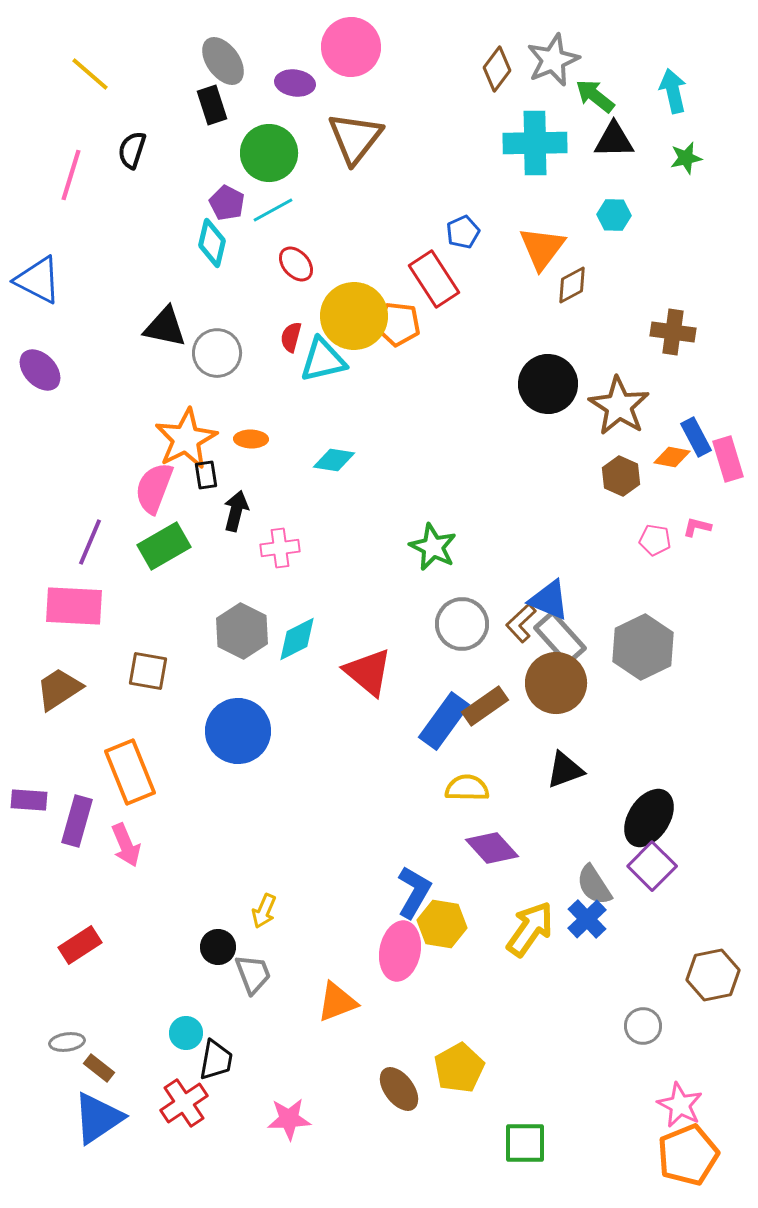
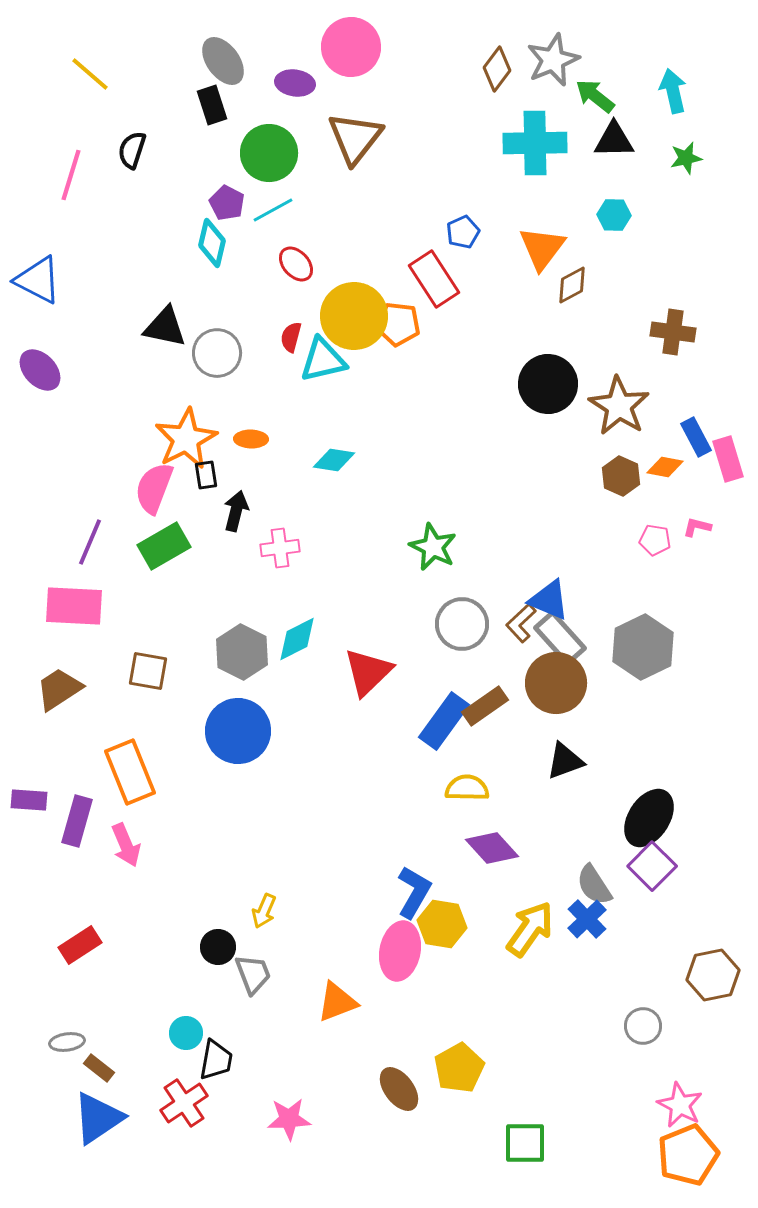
orange diamond at (672, 457): moved 7 px left, 10 px down
gray hexagon at (242, 631): moved 21 px down
red triangle at (368, 672): rotated 36 degrees clockwise
black triangle at (565, 770): moved 9 px up
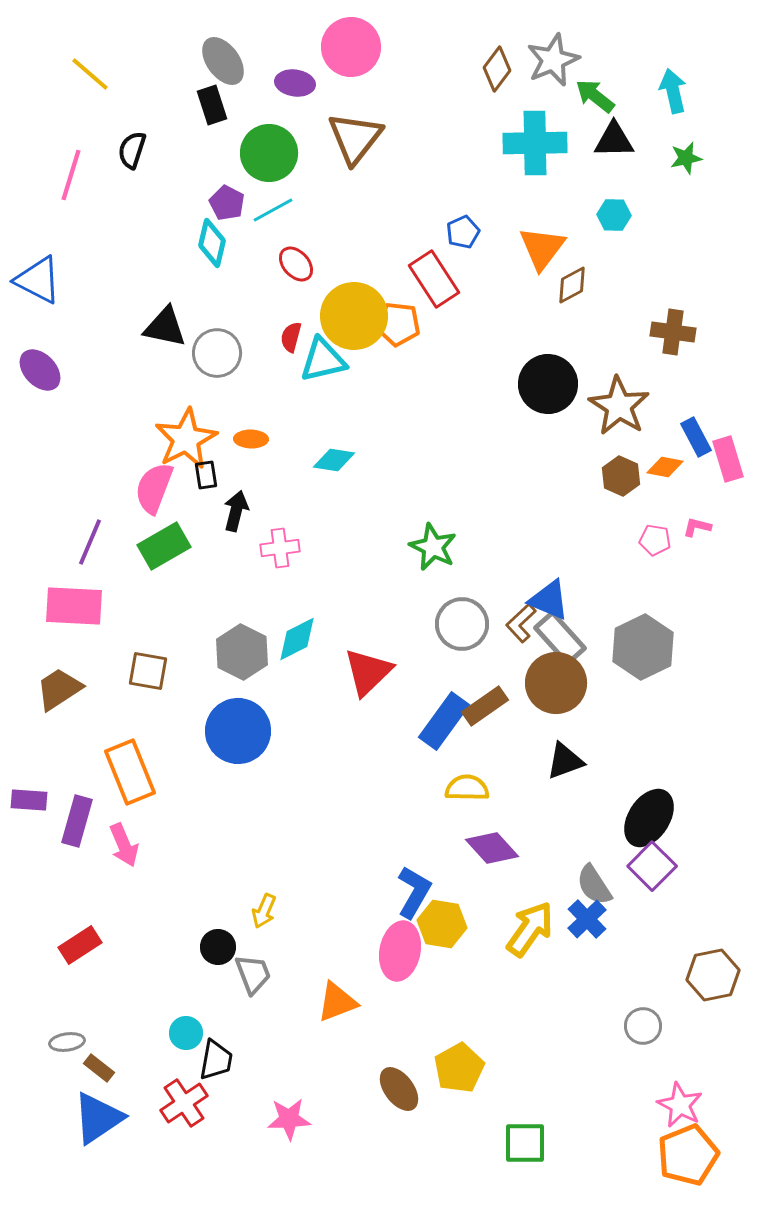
pink arrow at (126, 845): moved 2 px left
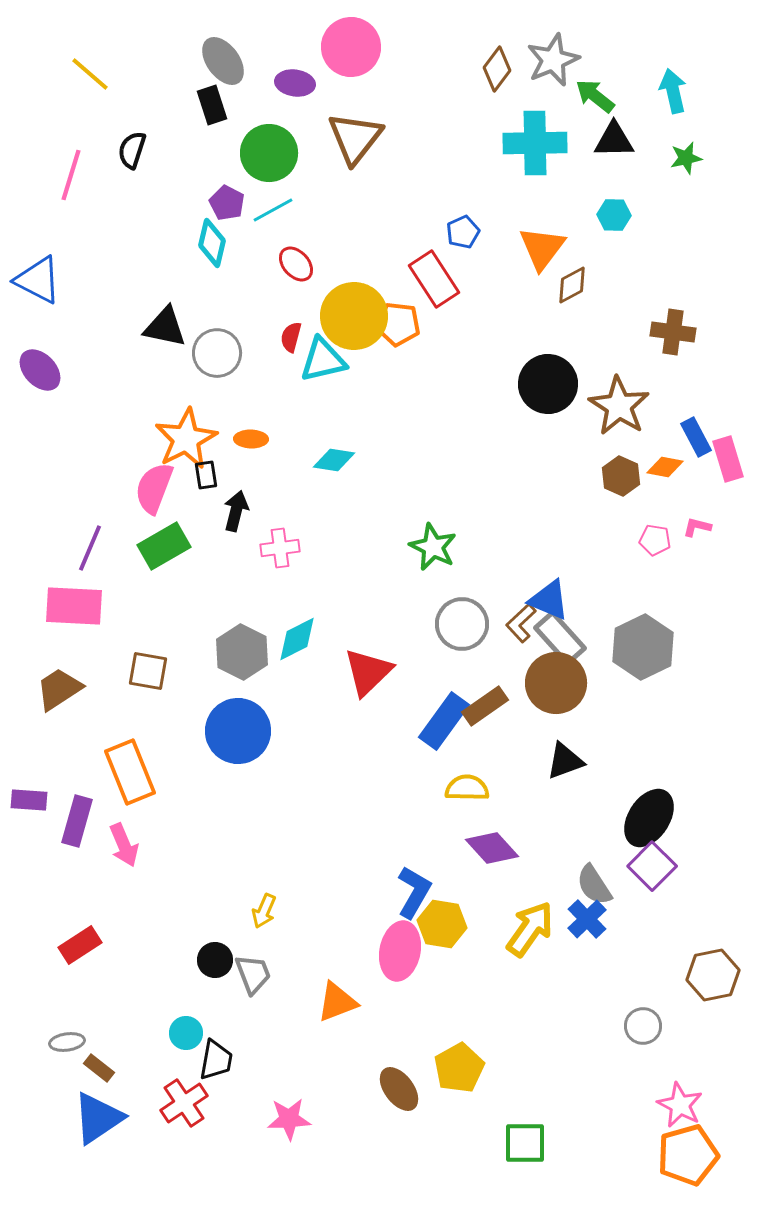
purple line at (90, 542): moved 6 px down
black circle at (218, 947): moved 3 px left, 13 px down
orange pentagon at (688, 1155): rotated 6 degrees clockwise
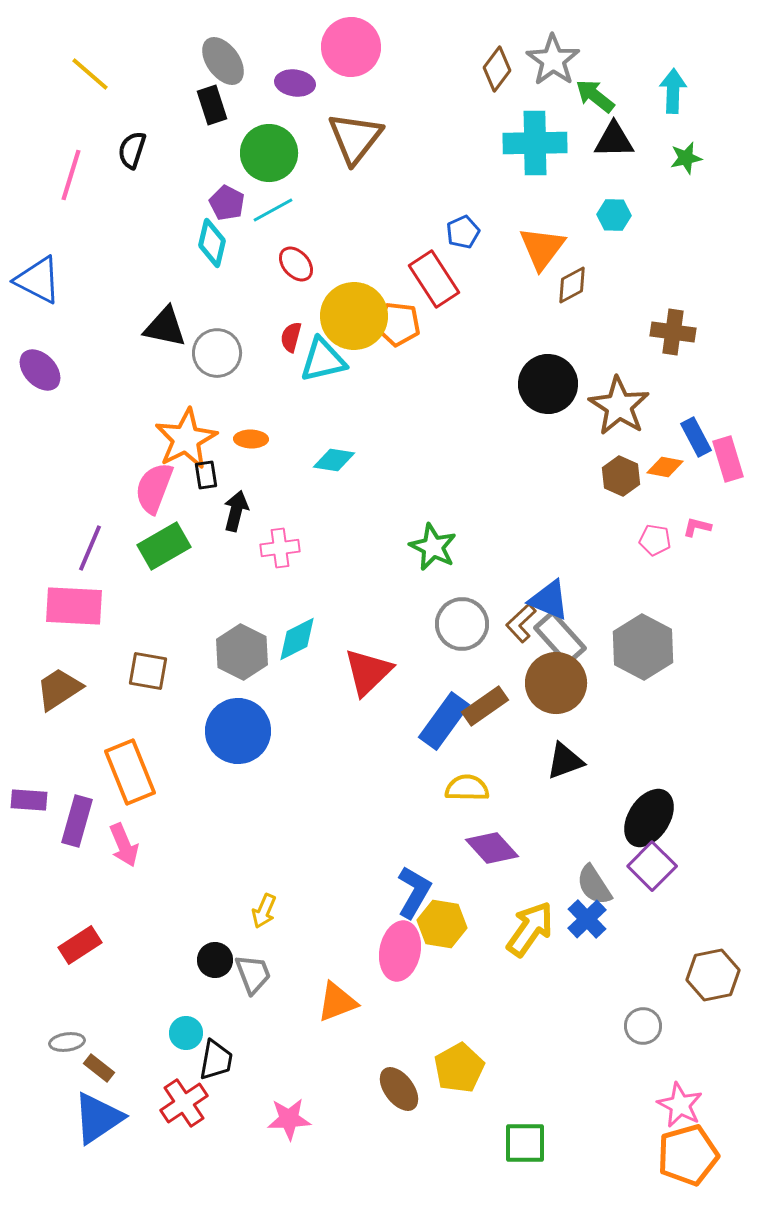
gray star at (553, 60): rotated 14 degrees counterclockwise
cyan arrow at (673, 91): rotated 15 degrees clockwise
gray hexagon at (643, 647): rotated 6 degrees counterclockwise
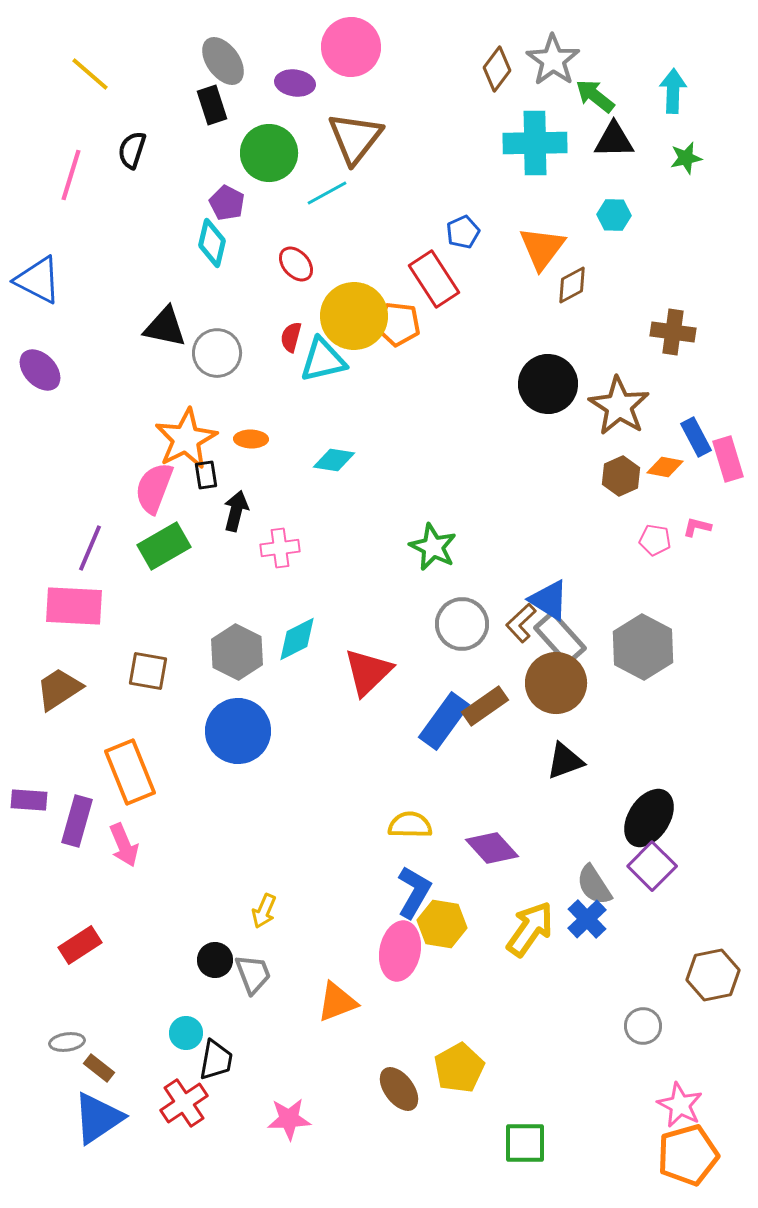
cyan line at (273, 210): moved 54 px right, 17 px up
brown hexagon at (621, 476): rotated 12 degrees clockwise
blue triangle at (549, 600): rotated 9 degrees clockwise
gray hexagon at (242, 652): moved 5 px left
yellow semicircle at (467, 788): moved 57 px left, 37 px down
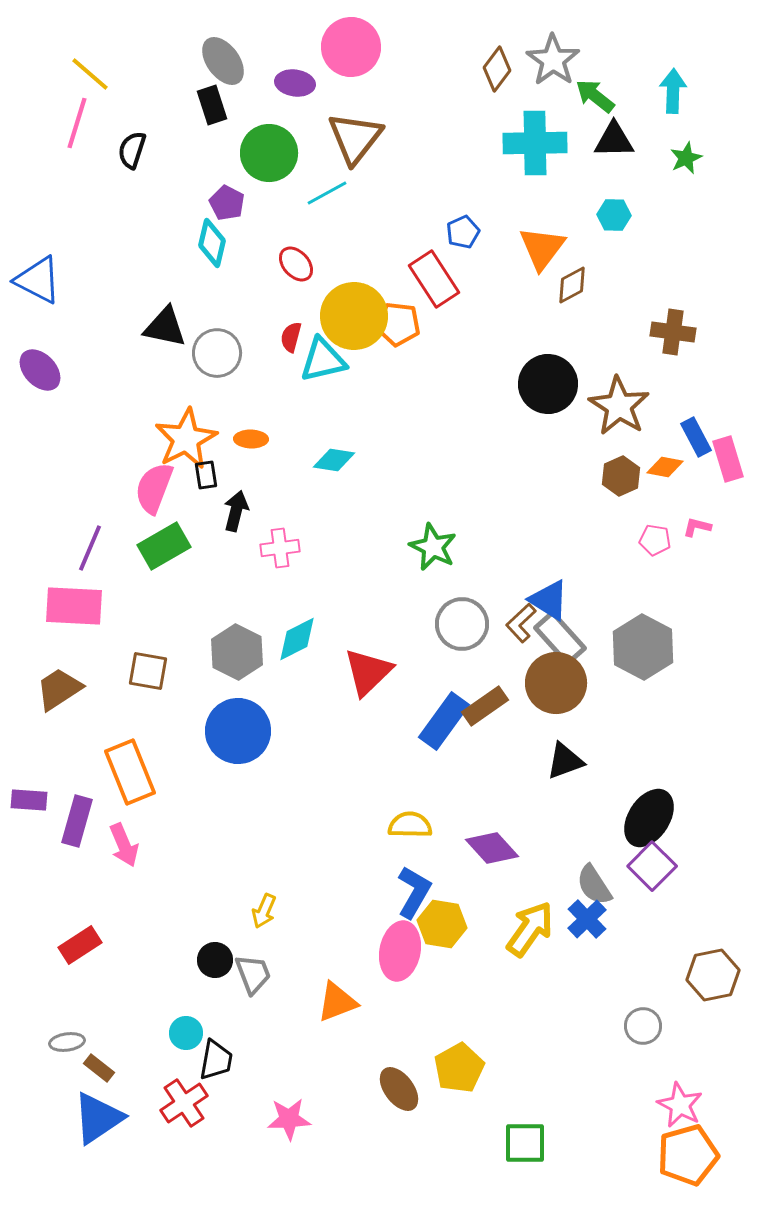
green star at (686, 158): rotated 12 degrees counterclockwise
pink line at (71, 175): moved 6 px right, 52 px up
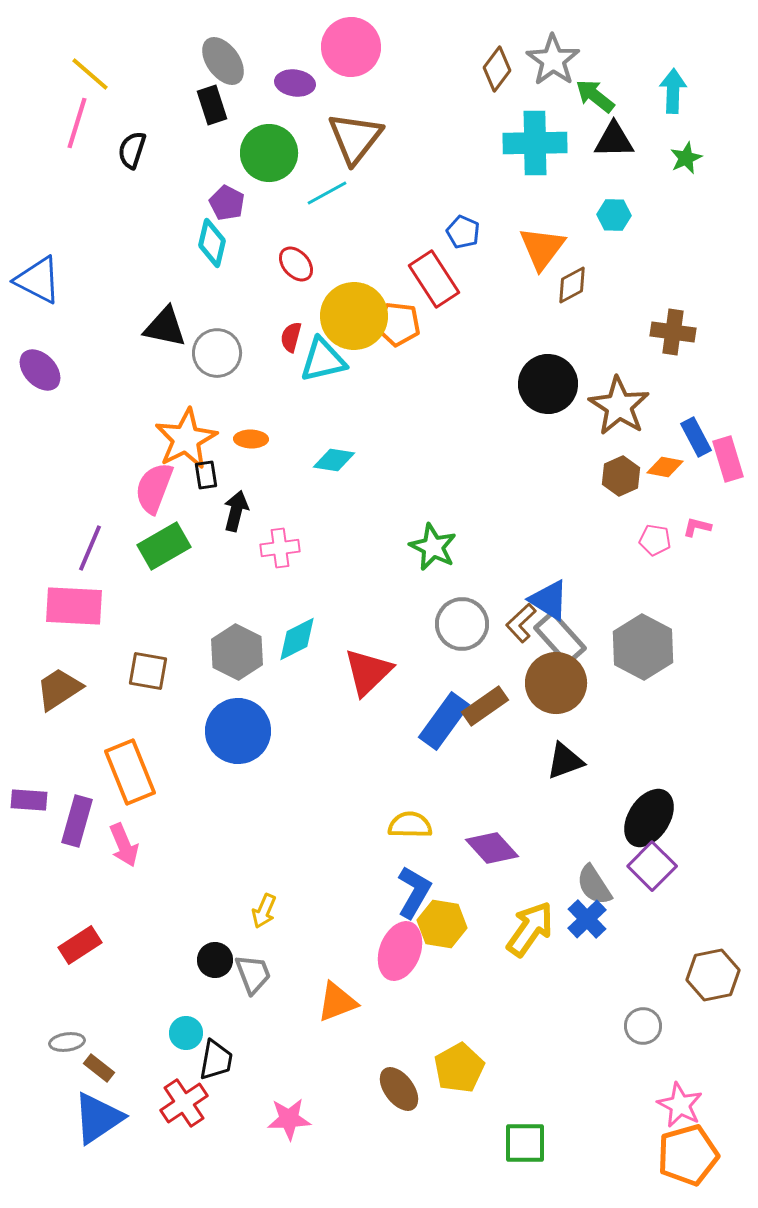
blue pentagon at (463, 232): rotated 24 degrees counterclockwise
pink ellipse at (400, 951): rotated 10 degrees clockwise
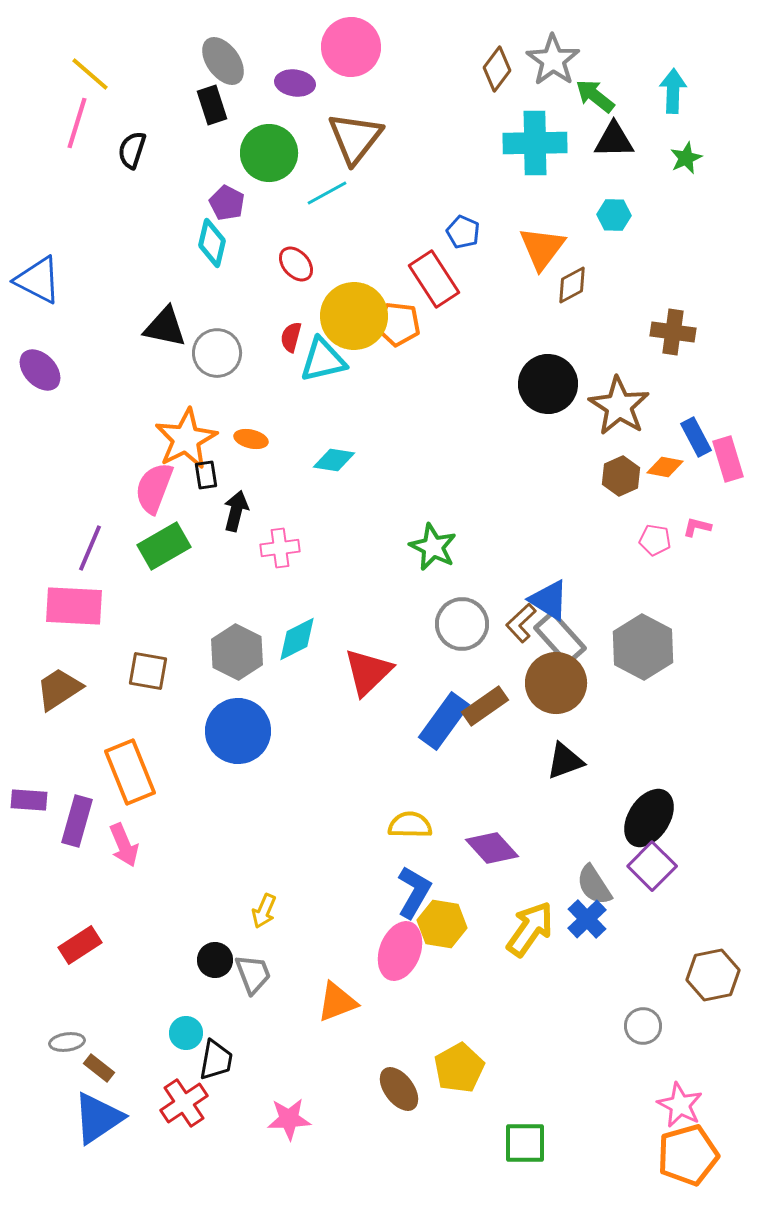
orange ellipse at (251, 439): rotated 12 degrees clockwise
